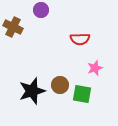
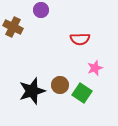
green square: moved 1 px up; rotated 24 degrees clockwise
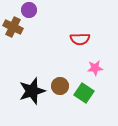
purple circle: moved 12 px left
pink star: rotated 14 degrees clockwise
brown circle: moved 1 px down
green square: moved 2 px right
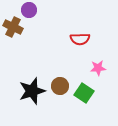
pink star: moved 3 px right
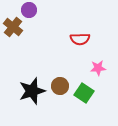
brown cross: rotated 12 degrees clockwise
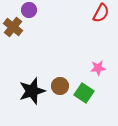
red semicircle: moved 21 px right, 26 px up; rotated 60 degrees counterclockwise
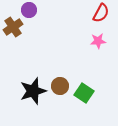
brown cross: rotated 18 degrees clockwise
pink star: moved 27 px up
black star: moved 1 px right
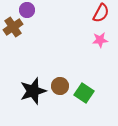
purple circle: moved 2 px left
pink star: moved 2 px right, 1 px up
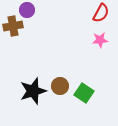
brown cross: moved 1 px up; rotated 24 degrees clockwise
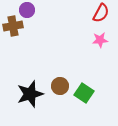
black star: moved 3 px left, 3 px down
